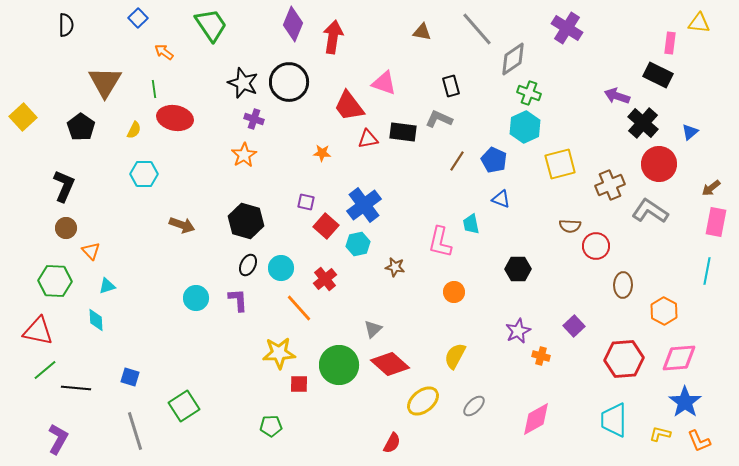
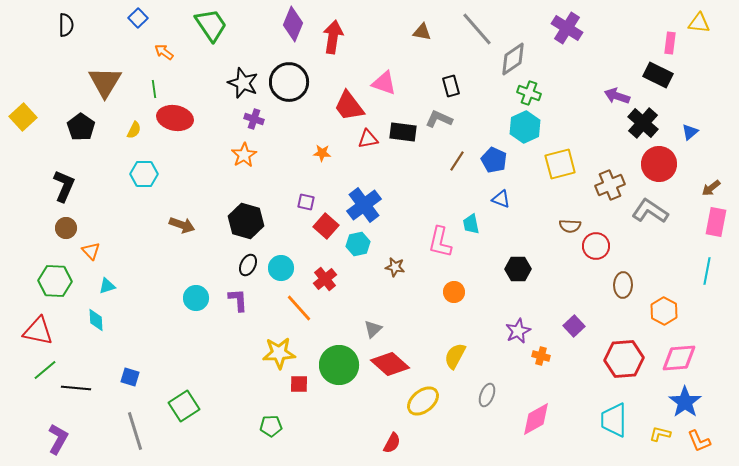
gray ellipse at (474, 406): moved 13 px right, 11 px up; rotated 25 degrees counterclockwise
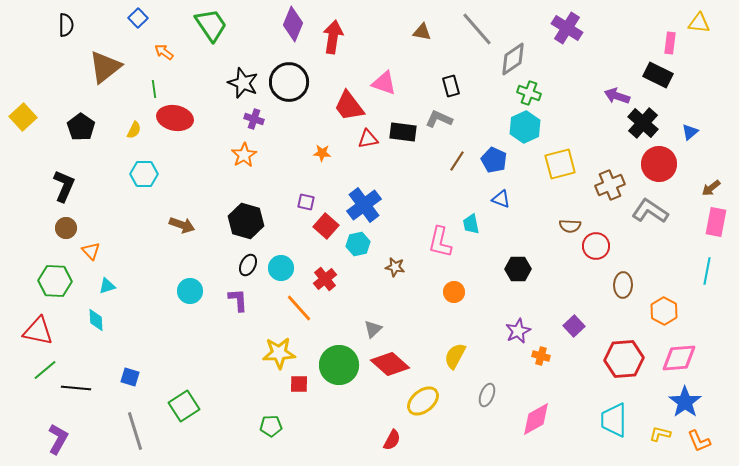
brown triangle at (105, 82): moved 15 px up; rotated 21 degrees clockwise
cyan circle at (196, 298): moved 6 px left, 7 px up
red semicircle at (392, 443): moved 3 px up
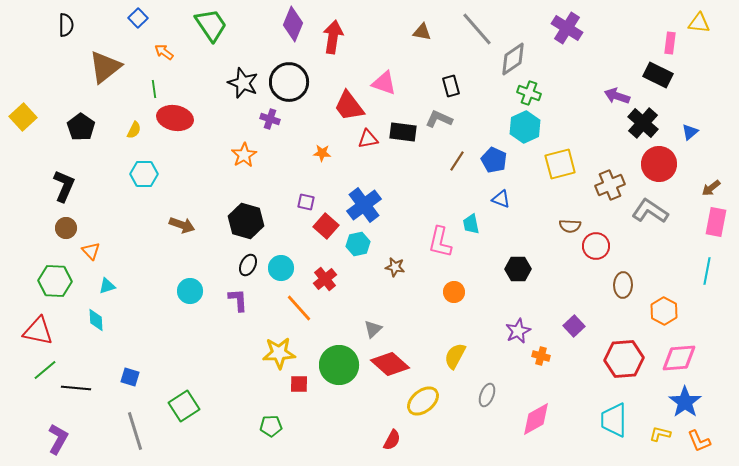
purple cross at (254, 119): moved 16 px right
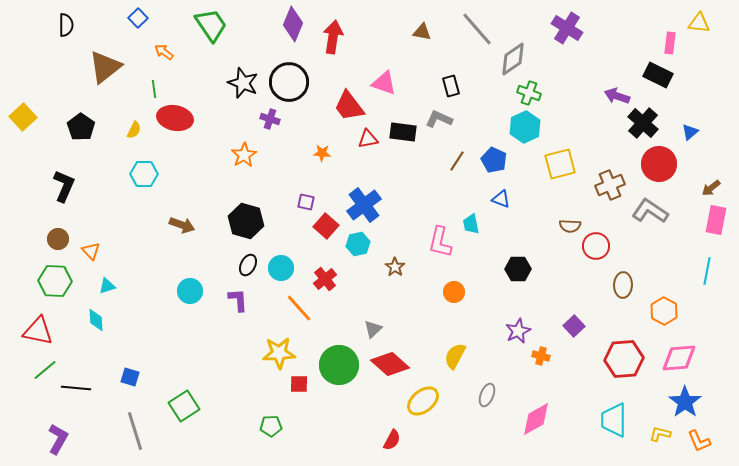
pink rectangle at (716, 222): moved 2 px up
brown circle at (66, 228): moved 8 px left, 11 px down
brown star at (395, 267): rotated 24 degrees clockwise
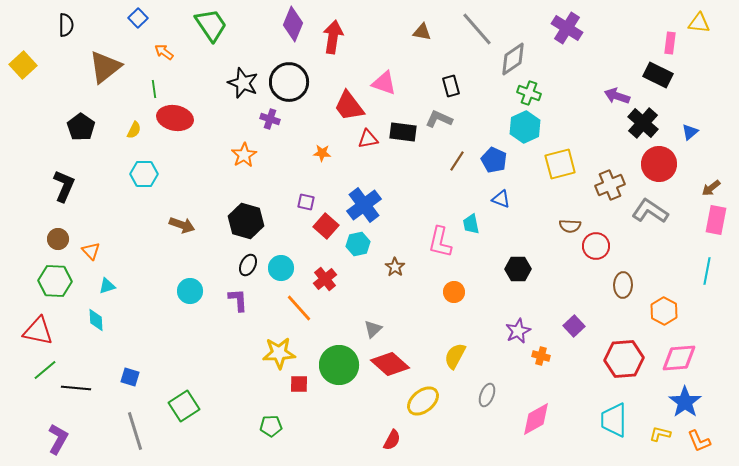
yellow square at (23, 117): moved 52 px up
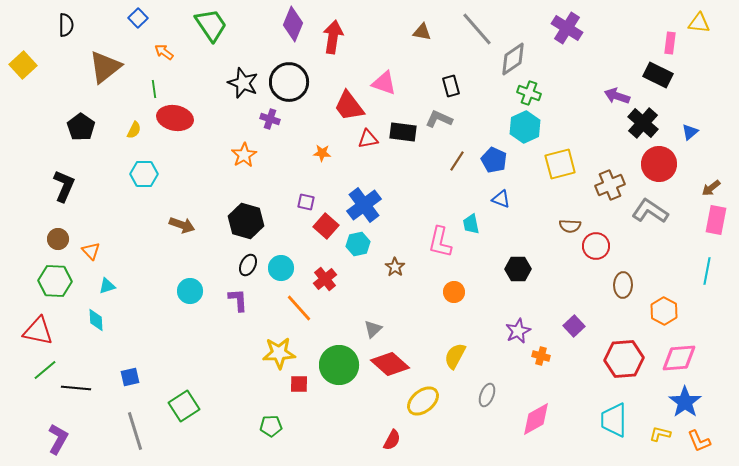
blue square at (130, 377): rotated 30 degrees counterclockwise
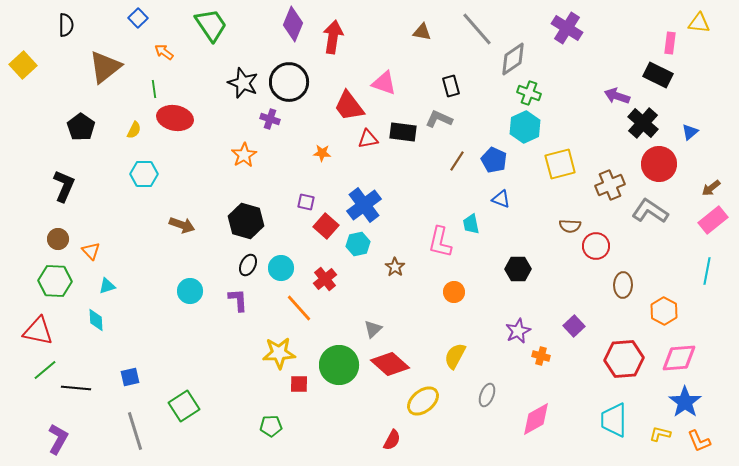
pink rectangle at (716, 220): moved 3 px left; rotated 40 degrees clockwise
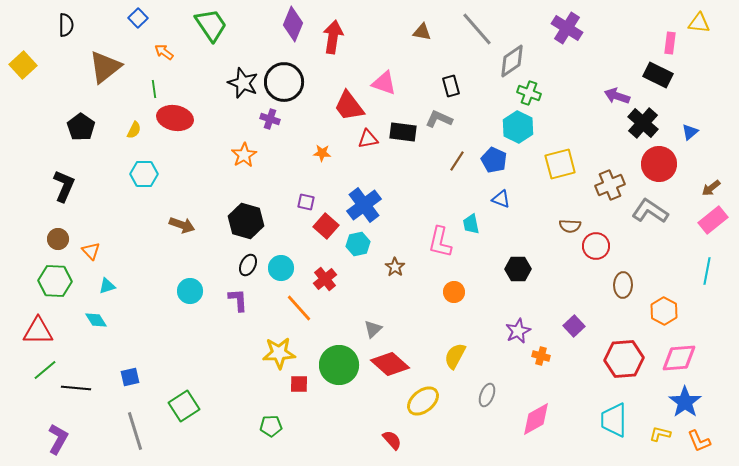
gray diamond at (513, 59): moved 1 px left, 2 px down
black circle at (289, 82): moved 5 px left
cyan hexagon at (525, 127): moved 7 px left; rotated 8 degrees counterclockwise
cyan diamond at (96, 320): rotated 30 degrees counterclockwise
red triangle at (38, 331): rotated 12 degrees counterclockwise
red semicircle at (392, 440): rotated 70 degrees counterclockwise
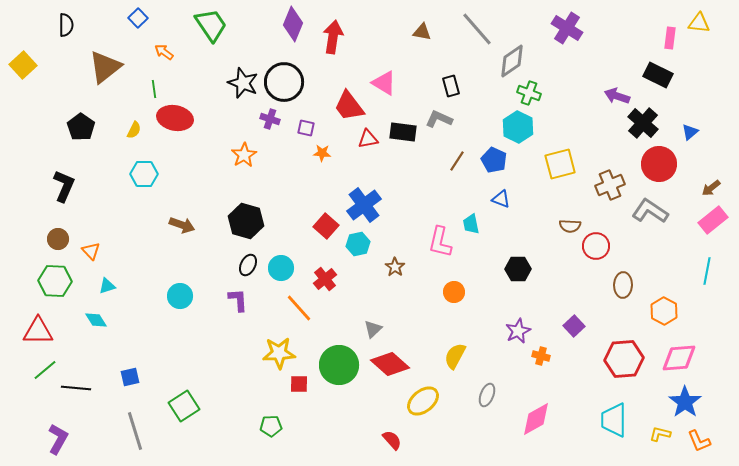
pink rectangle at (670, 43): moved 5 px up
pink triangle at (384, 83): rotated 12 degrees clockwise
purple square at (306, 202): moved 74 px up
cyan circle at (190, 291): moved 10 px left, 5 px down
